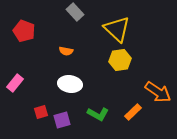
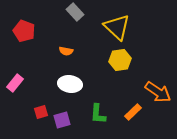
yellow triangle: moved 2 px up
green L-shape: rotated 65 degrees clockwise
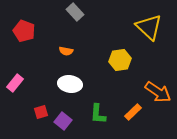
yellow triangle: moved 32 px right
purple square: moved 1 px right, 1 px down; rotated 36 degrees counterclockwise
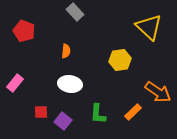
orange semicircle: rotated 96 degrees counterclockwise
red square: rotated 16 degrees clockwise
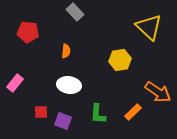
red pentagon: moved 4 px right, 1 px down; rotated 15 degrees counterclockwise
white ellipse: moved 1 px left, 1 px down
purple square: rotated 18 degrees counterclockwise
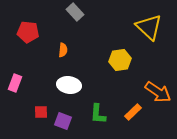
orange semicircle: moved 3 px left, 1 px up
pink rectangle: rotated 18 degrees counterclockwise
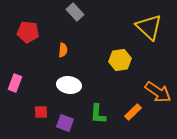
purple square: moved 2 px right, 2 px down
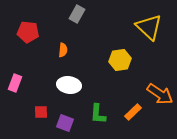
gray rectangle: moved 2 px right, 2 px down; rotated 72 degrees clockwise
orange arrow: moved 2 px right, 2 px down
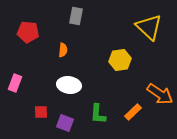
gray rectangle: moved 1 px left, 2 px down; rotated 18 degrees counterclockwise
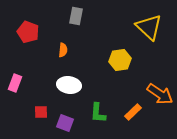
red pentagon: rotated 15 degrees clockwise
green L-shape: moved 1 px up
